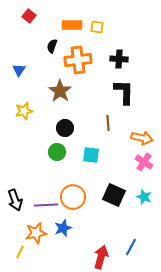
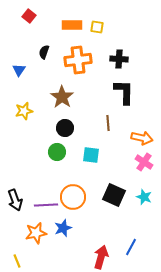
black semicircle: moved 8 px left, 6 px down
brown star: moved 2 px right, 6 px down
yellow line: moved 3 px left, 9 px down; rotated 48 degrees counterclockwise
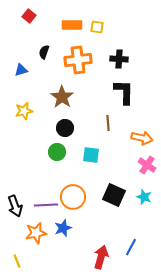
blue triangle: moved 2 px right; rotated 40 degrees clockwise
pink cross: moved 3 px right, 3 px down
black arrow: moved 6 px down
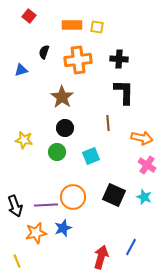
yellow star: moved 29 px down; rotated 24 degrees clockwise
cyan square: moved 1 px down; rotated 30 degrees counterclockwise
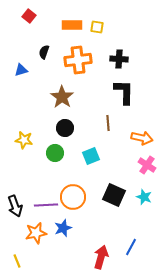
green circle: moved 2 px left, 1 px down
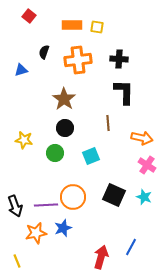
brown star: moved 2 px right, 2 px down
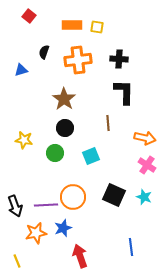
orange arrow: moved 3 px right
blue line: rotated 36 degrees counterclockwise
red arrow: moved 21 px left, 1 px up; rotated 35 degrees counterclockwise
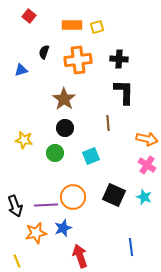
yellow square: rotated 24 degrees counterclockwise
orange arrow: moved 2 px right, 1 px down
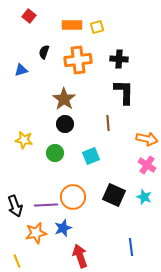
black circle: moved 4 px up
